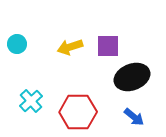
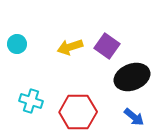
purple square: moved 1 px left; rotated 35 degrees clockwise
cyan cross: rotated 30 degrees counterclockwise
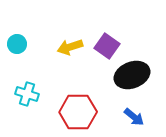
black ellipse: moved 2 px up
cyan cross: moved 4 px left, 7 px up
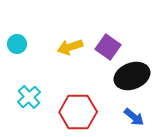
purple square: moved 1 px right, 1 px down
black ellipse: moved 1 px down
cyan cross: moved 2 px right, 3 px down; rotated 30 degrees clockwise
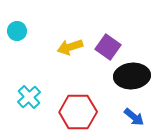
cyan circle: moved 13 px up
black ellipse: rotated 16 degrees clockwise
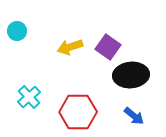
black ellipse: moved 1 px left, 1 px up
blue arrow: moved 1 px up
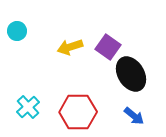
black ellipse: moved 1 px up; rotated 64 degrees clockwise
cyan cross: moved 1 px left, 10 px down
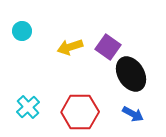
cyan circle: moved 5 px right
red hexagon: moved 2 px right
blue arrow: moved 1 px left, 2 px up; rotated 10 degrees counterclockwise
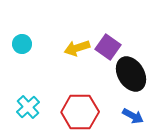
cyan circle: moved 13 px down
yellow arrow: moved 7 px right, 1 px down
blue arrow: moved 2 px down
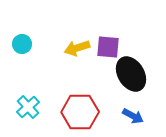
purple square: rotated 30 degrees counterclockwise
